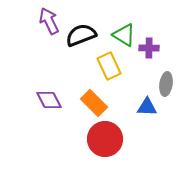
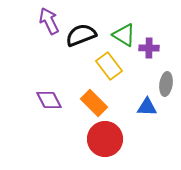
yellow rectangle: rotated 12 degrees counterclockwise
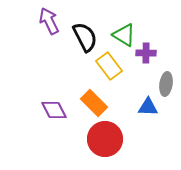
black semicircle: moved 4 px right, 2 px down; rotated 84 degrees clockwise
purple cross: moved 3 px left, 5 px down
purple diamond: moved 5 px right, 10 px down
blue triangle: moved 1 px right
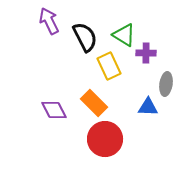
yellow rectangle: rotated 12 degrees clockwise
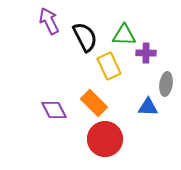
green triangle: rotated 30 degrees counterclockwise
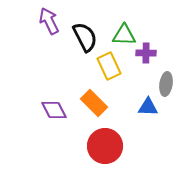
red circle: moved 7 px down
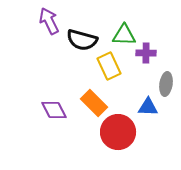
black semicircle: moved 3 px left, 3 px down; rotated 132 degrees clockwise
red circle: moved 13 px right, 14 px up
